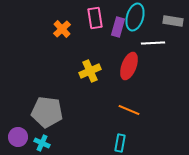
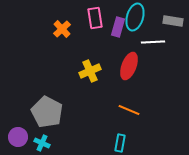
white line: moved 1 px up
gray pentagon: rotated 20 degrees clockwise
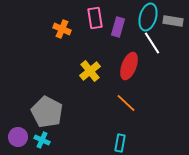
cyan ellipse: moved 13 px right
orange cross: rotated 24 degrees counterclockwise
white line: moved 1 px left, 1 px down; rotated 60 degrees clockwise
yellow cross: rotated 15 degrees counterclockwise
orange line: moved 3 px left, 7 px up; rotated 20 degrees clockwise
cyan cross: moved 3 px up
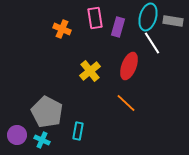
purple circle: moved 1 px left, 2 px up
cyan rectangle: moved 42 px left, 12 px up
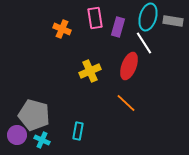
white line: moved 8 px left
yellow cross: rotated 15 degrees clockwise
gray pentagon: moved 13 px left, 3 px down; rotated 12 degrees counterclockwise
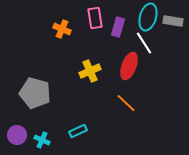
gray pentagon: moved 1 px right, 22 px up
cyan rectangle: rotated 54 degrees clockwise
